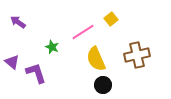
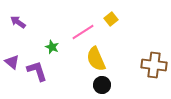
brown cross: moved 17 px right, 10 px down; rotated 20 degrees clockwise
purple L-shape: moved 1 px right, 2 px up
black circle: moved 1 px left
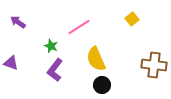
yellow square: moved 21 px right
pink line: moved 4 px left, 5 px up
green star: moved 1 px left, 1 px up
purple triangle: moved 1 px left, 1 px down; rotated 21 degrees counterclockwise
purple L-shape: moved 18 px right, 1 px up; rotated 125 degrees counterclockwise
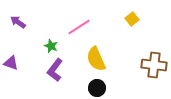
black circle: moved 5 px left, 3 px down
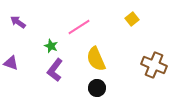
brown cross: rotated 15 degrees clockwise
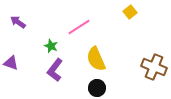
yellow square: moved 2 px left, 7 px up
brown cross: moved 2 px down
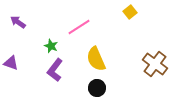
brown cross: moved 1 px right, 3 px up; rotated 15 degrees clockwise
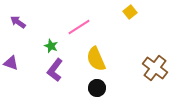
brown cross: moved 4 px down
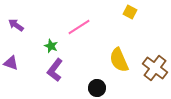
yellow square: rotated 24 degrees counterclockwise
purple arrow: moved 2 px left, 3 px down
yellow semicircle: moved 23 px right, 1 px down
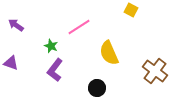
yellow square: moved 1 px right, 2 px up
yellow semicircle: moved 10 px left, 7 px up
brown cross: moved 3 px down
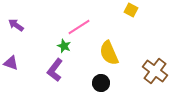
green star: moved 13 px right
black circle: moved 4 px right, 5 px up
